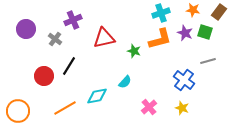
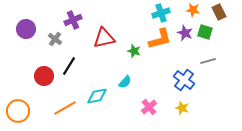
brown rectangle: rotated 63 degrees counterclockwise
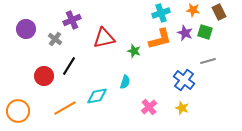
purple cross: moved 1 px left
cyan semicircle: rotated 24 degrees counterclockwise
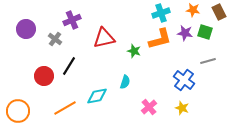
purple star: rotated 14 degrees counterclockwise
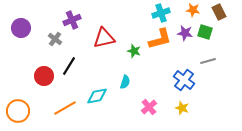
purple circle: moved 5 px left, 1 px up
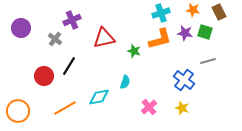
cyan diamond: moved 2 px right, 1 px down
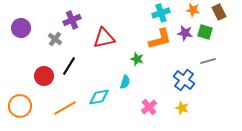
green star: moved 3 px right, 8 px down
orange circle: moved 2 px right, 5 px up
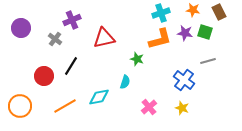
black line: moved 2 px right
orange line: moved 2 px up
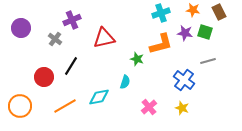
orange L-shape: moved 1 px right, 5 px down
red circle: moved 1 px down
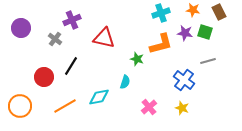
red triangle: rotated 25 degrees clockwise
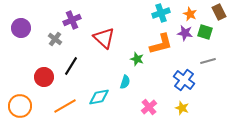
orange star: moved 3 px left, 4 px down; rotated 16 degrees clockwise
red triangle: rotated 30 degrees clockwise
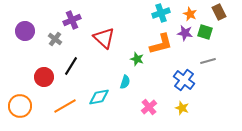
purple circle: moved 4 px right, 3 px down
